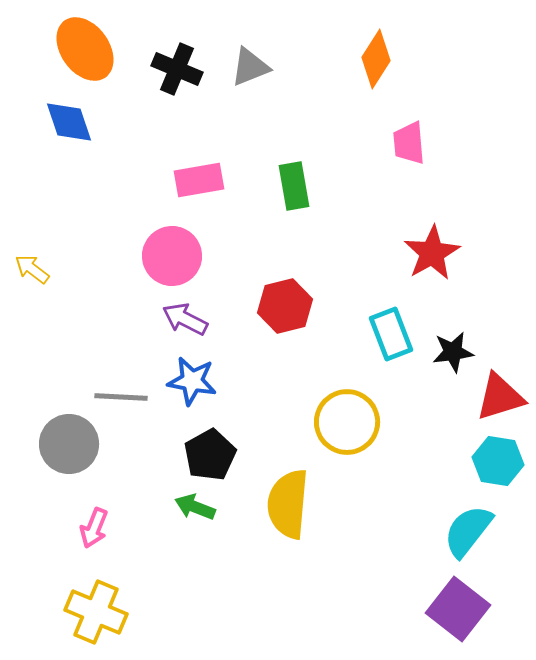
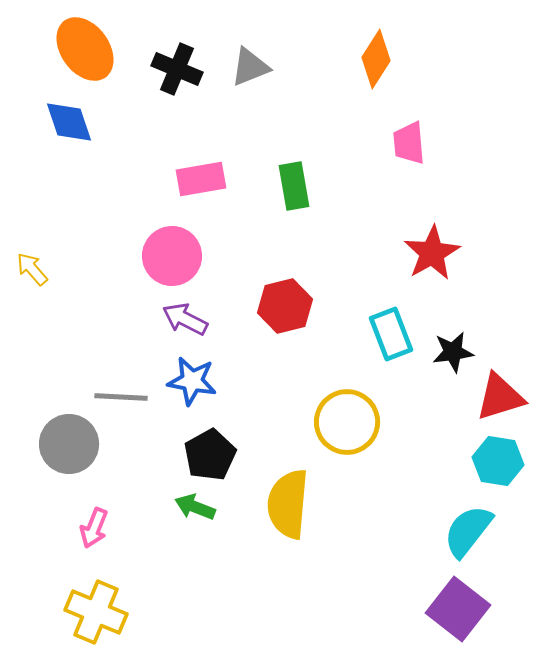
pink rectangle: moved 2 px right, 1 px up
yellow arrow: rotated 12 degrees clockwise
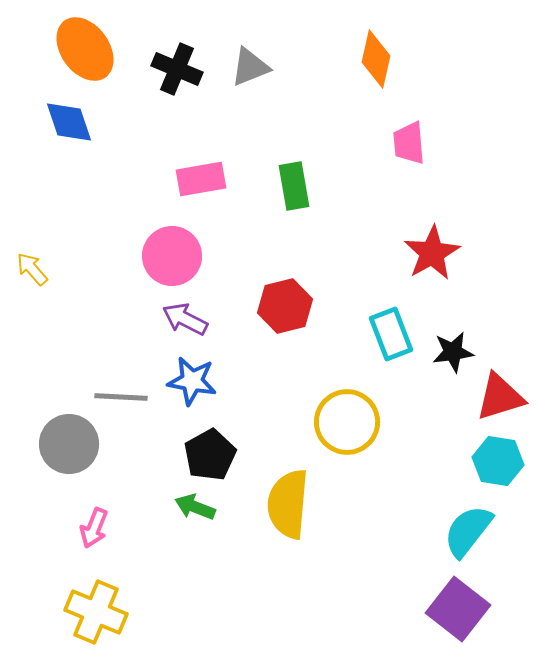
orange diamond: rotated 20 degrees counterclockwise
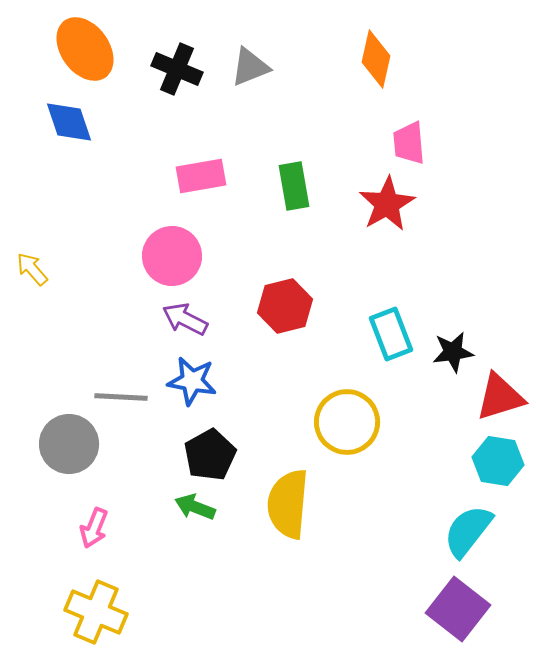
pink rectangle: moved 3 px up
red star: moved 45 px left, 49 px up
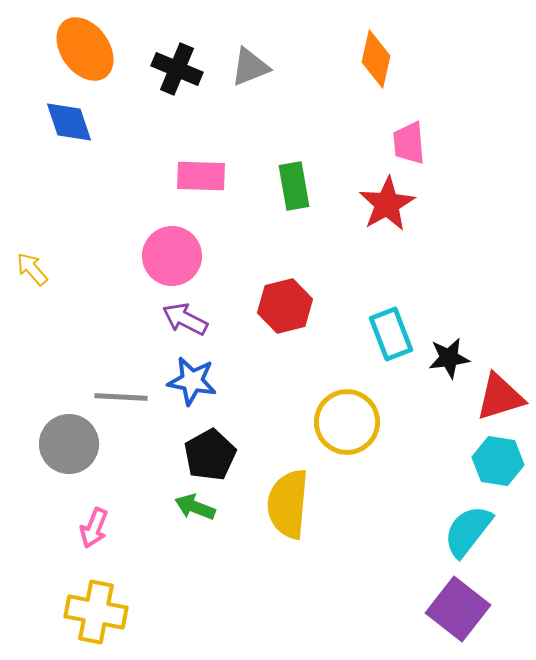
pink rectangle: rotated 12 degrees clockwise
black star: moved 4 px left, 6 px down
yellow cross: rotated 12 degrees counterclockwise
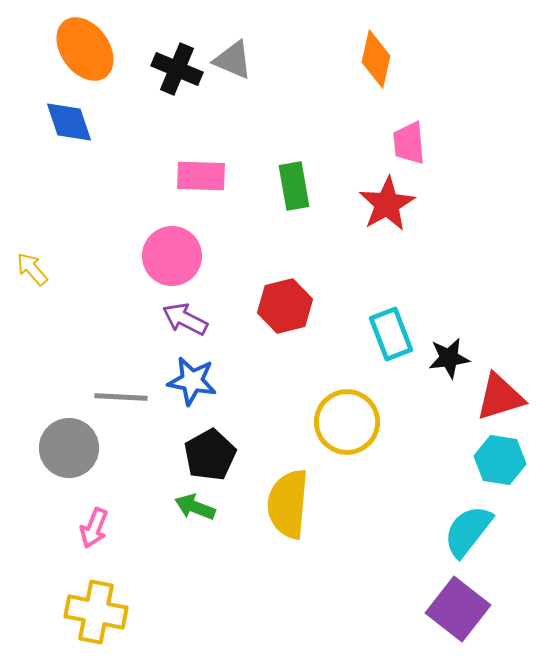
gray triangle: moved 17 px left, 7 px up; rotated 45 degrees clockwise
gray circle: moved 4 px down
cyan hexagon: moved 2 px right, 1 px up
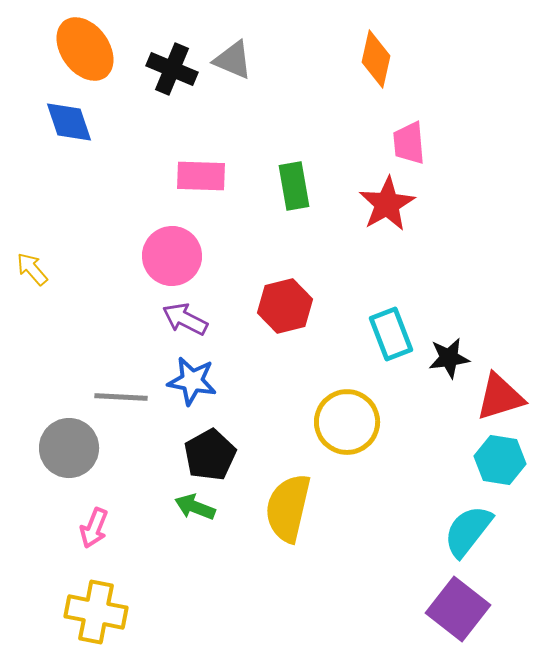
black cross: moved 5 px left
yellow semicircle: moved 4 px down; rotated 8 degrees clockwise
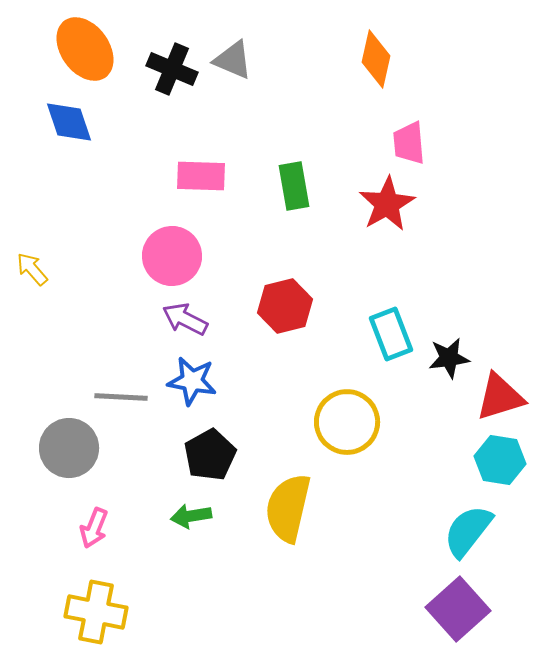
green arrow: moved 4 px left, 9 px down; rotated 30 degrees counterclockwise
purple square: rotated 10 degrees clockwise
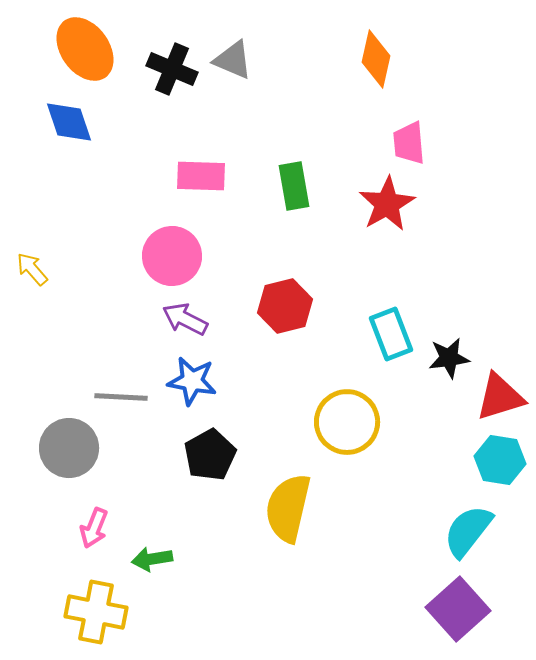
green arrow: moved 39 px left, 43 px down
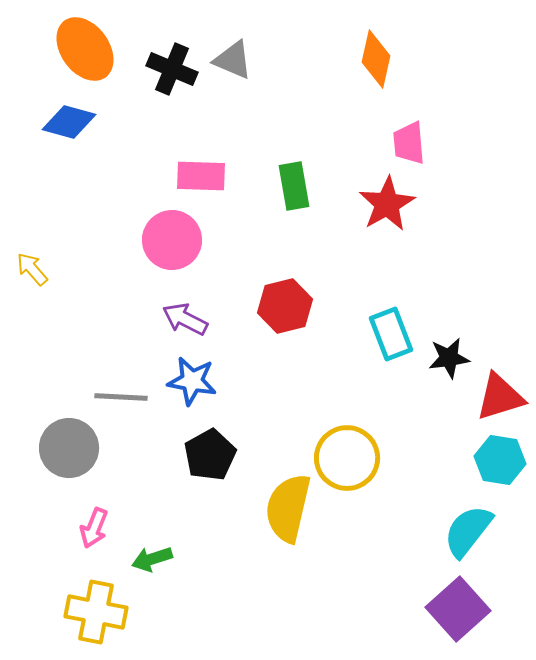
blue diamond: rotated 56 degrees counterclockwise
pink circle: moved 16 px up
yellow circle: moved 36 px down
green arrow: rotated 9 degrees counterclockwise
